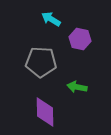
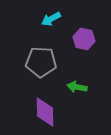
cyan arrow: rotated 60 degrees counterclockwise
purple hexagon: moved 4 px right
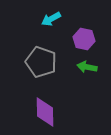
gray pentagon: rotated 16 degrees clockwise
green arrow: moved 10 px right, 20 px up
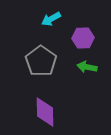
purple hexagon: moved 1 px left, 1 px up; rotated 15 degrees counterclockwise
gray pentagon: moved 1 px up; rotated 16 degrees clockwise
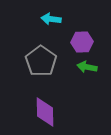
cyan arrow: rotated 36 degrees clockwise
purple hexagon: moved 1 px left, 4 px down
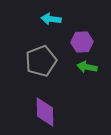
gray pentagon: rotated 16 degrees clockwise
